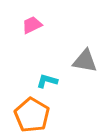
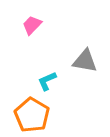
pink trapezoid: rotated 20 degrees counterclockwise
cyan L-shape: rotated 40 degrees counterclockwise
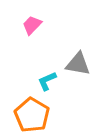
gray triangle: moved 7 px left, 3 px down
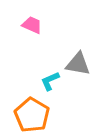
pink trapezoid: rotated 70 degrees clockwise
cyan L-shape: moved 3 px right
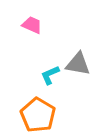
cyan L-shape: moved 6 px up
orange pentagon: moved 6 px right
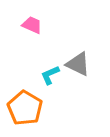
gray triangle: rotated 16 degrees clockwise
orange pentagon: moved 13 px left, 7 px up
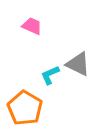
pink trapezoid: moved 1 px down
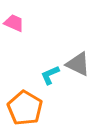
pink trapezoid: moved 18 px left, 3 px up
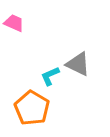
cyan L-shape: moved 1 px down
orange pentagon: moved 7 px right
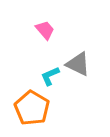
pink trapezoid: moved 31 px right, 7 px down; rotated 25 degrees clockwise
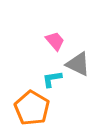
pink trapezoid: moved 10 px right, 11 px down
cyan L-shape: moved 2 px right, 3 px down; rotated 15 degrees clockwise
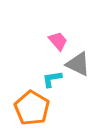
pink trapezoid: moved 3 px right
